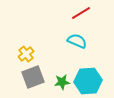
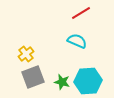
green star: rotated 21 degrees clockwise
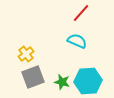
red line: rotated 18 degrees counterclockwise
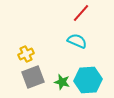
yellow cross: rotated 14 degrees clockwise
cyan hexagon: moved 1 px up
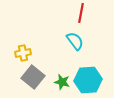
red line: rotated 30 degrees counterclockwise
cyan semicircle: moved 2 px left; rotated 30 degrees clockwise
yellow cross: moved 3 px left, 1 px up; rotated 14 degrees clockwise
gray square: rotated 30 degrees counterclockwise
